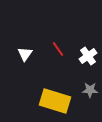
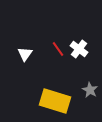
white cross: moved 9 px left, 7 px up; rotated 18 degrees counterclockwise
gray star: rotated 28 degrees clockwise
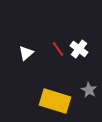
white triangle: moved 1 px right, 1 px up; rotated 14 degrees clockwise
gray star: moved 1 px left
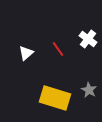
white cross: moved 9 px right, 10 px up
yellow rectangle: moved 3 px up
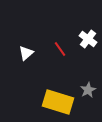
red line: moved 2 px right
gray star: moved 1 px left; rotated 14 degrees clockwise
yellow rectangle: moved 3 px right, 4 px down
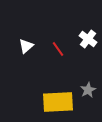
red line: moved 2 px left
white triangle: moved 7 px up
yellow rectangle: rotated 20 degrees counterclockwise
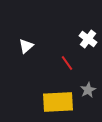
red line: moved 9 px right, 14 px down
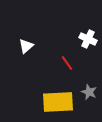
white cross: rotated 12 degrees counterclockwise
gray star: moved 1 px right, 2 px down; rotated 21 degrees counterclockwise
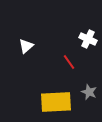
red line: moved 2 px right, 1 px up
yellow rectangle: moved 2 px left
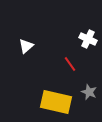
red line: moved 1 px right, 2 px down
yellow rectangle: rotated 16 degrees clockwise
